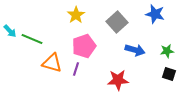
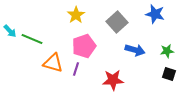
orange triangle: moved 1 px right
red star: moved 5 px left
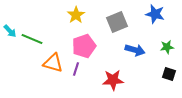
gray square: rotated 20 degrees clockwise
green star: moved 4 px up
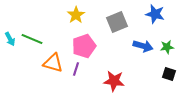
cyan arrow: moved 8 px down; rotated 16 degrees clockwise
blue arrow: moved 8 px right, 4 px up
red star: moved 1 px right, 1 px down; rotated 10 degrees clockwise
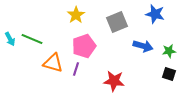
green star: moved 2 px right, 4 px down
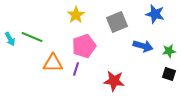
green line: moved 2 px up
orange triangle: rotated 15 degrees counterclockwise
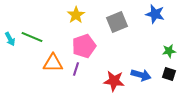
blue arrow: moved 2 px left, 29 px down
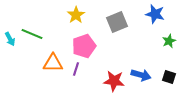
green line: moved 3 px up
green star: moved 10 px up; rotated 16 degrees counterclockwise
black square: moved 3 px down
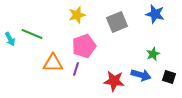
yellow star: moved 1 px right; rotated 18 degrees clockwise
green star: moved 16 px left, 13 px down
